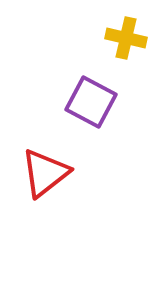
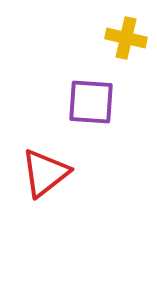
purple square: rotated 24 degrees counterclockwise
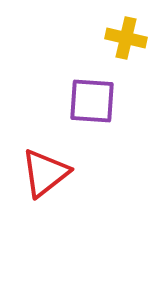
purple square: moved 1 px right, 1 px up
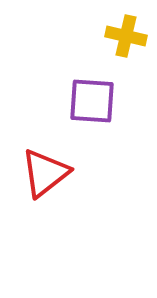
yellow cross: moved 2 px up
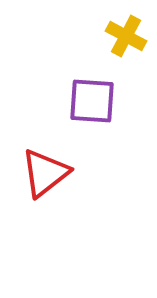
yellow cross: rotated 15 degrees clockwise
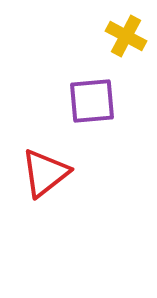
purple square: rotated 9 degrees counterclockwise
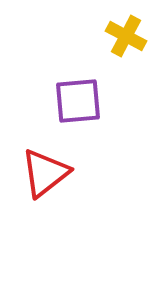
purple square: moved 14 px left
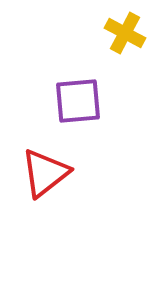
yellow cross: moved 1 px left, 3 px up
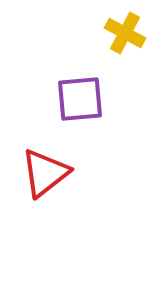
purple square: moved 2 px right, 2 px up
